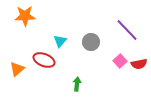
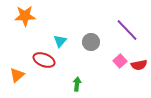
red semicircle: moved 1 px down
orange triangle: moved 6 px down
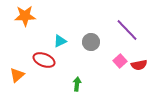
cyan triangle: rotated 24 degrees clockwise
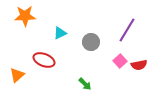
purple line: rotated 75 degrees clockwise
cyan triangle: moved 8 px up
green arrow: moved 8 px right; rotated 128 degrees clockwise
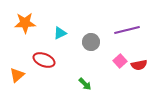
orange star: moved 7 px down
purple line: rotated 45 degrees clockwise
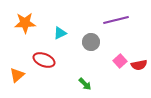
purple line: moved 11 px left, 10 px up
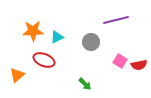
orange star: moved 8 px right, 8 px down
cyan triangle: moved 3 px left, 4 px down
pink square: rotated 16 degrees counterclockwise
